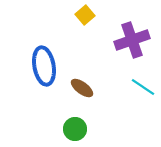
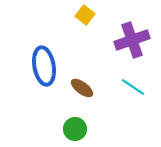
yellow square: rotated 12 degrees counterclockwise
cyan line: moved 10 px left
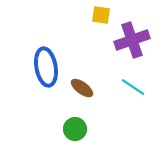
yellow square: moved 16 px right; rotated 30 degrees counterclockwise
blue ellipse: moved 2 px right, 1 px down
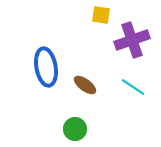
brown ellipse: moved 3 px right, 3 px up
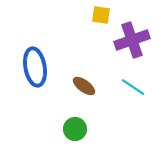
blue ellipse: moved 11 px left
brown ellipse: moved 1 px left, 1 px down
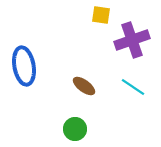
blue ellipse: moved 11 px left, 1 px up
